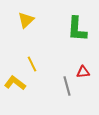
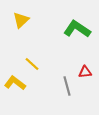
yellow triangle: moved 5 px left
green L-shape: rotated 120 degrees clockwise
yellow line: rotated 21 degrees counterclockwise
red triangle: moved 2 px right
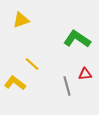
yellow triangle: rotated 24 degrees clockwise
green L-shape: moved 10 px down
red triangle: moved 2 px down
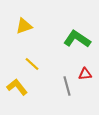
yellow triangle: moved 3 px right, 6 px down
yellow L-shape: moved 2 px right, 4 px down; rotated 15 degrees clockwise
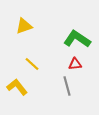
red triangle: moved 10 px left, 10 px up
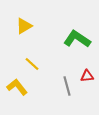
yellow triangle: rotated 12 degrees counterclockwise
red triangle: moved 12 px right, 12 px down
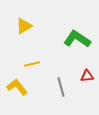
yellow line: rotated 56 degrees counterclockwise
gray line: moved 6 px left, 1 px down
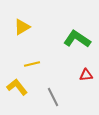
yellow triangle: moved 2 px left, 1 px down
red triangle: moved 1 px left, 1 px up
gray line: moved 8 px left, 10 px down; rotated 12 degrees counterclockwise
